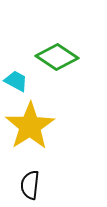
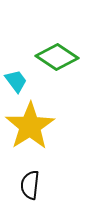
cyan trapezoid: rotated 25 degrees clockwise
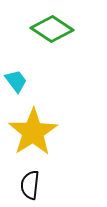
green diamond: moved 5 px left, 28 px up
yellow star: moved 3 px right, 6 px down
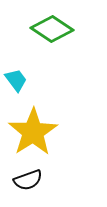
cyan trapezoid: moved 1 px up
black semicircle: moved 2 px left, 5 px up; rotated 116 degrees counterclockwise
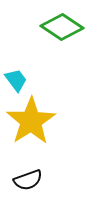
green diamond: moved 10 px right, 2 px up
yellow star: moved 2 px left, 11 px up
